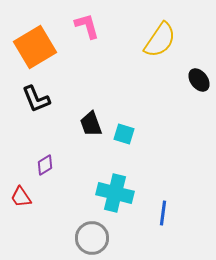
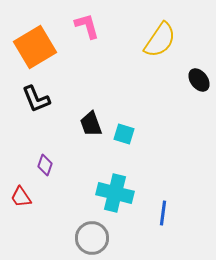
purple diamond: rotated 40 degrees counterclockwise
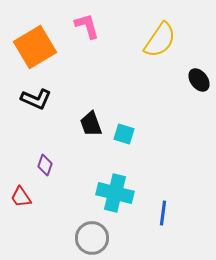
black L-shape: rotated 44 degrees counterclockwise
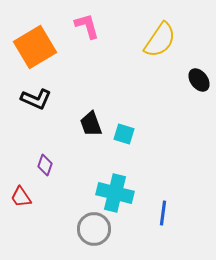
gray circle: moved 2 px right, 9 px up
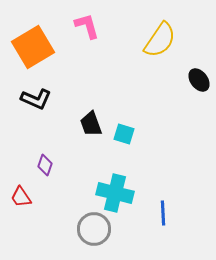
orange square: moved 2 px left
blue line: rotated 10 degrees counterclockwise
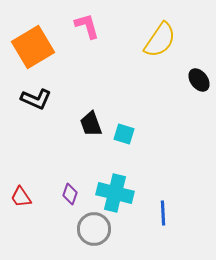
purple diamond: moved 25 px right, 29 px down
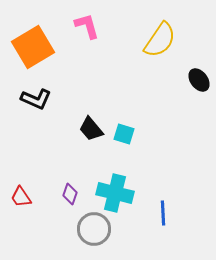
black trapezoid: moved 5 px down; rotated 20 degrees counterclockwise
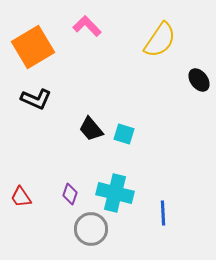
pink L-shape: rotated 28 degrees counterclockwise
gray circle: moved 3 px left
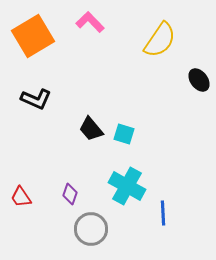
pink L-shape: moved 3 px right, 4 px up
orange square: moved 11 px up
cyan cross: moved 12 px right, 7 px up; rotated 15 degrees clockwise
